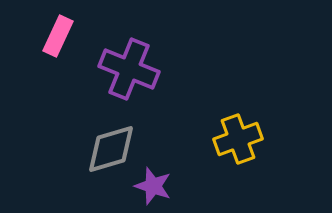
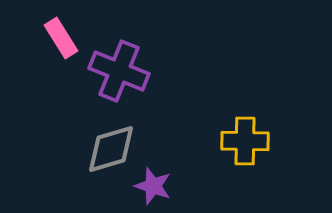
pink rectangle: moved 3 px right, 2 px down; rotated 57 degrees counterclockwise
purple cross: moved 10 px left, 2 px down
yellow cross: moved 7 px right, 2 px down; rotated 21 degrees clockwise
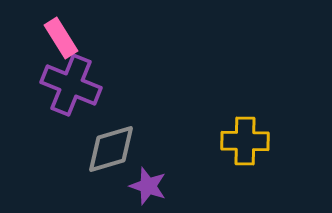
purple cross: moved 48 px left, 14 px down
purple star: moved 5 px left
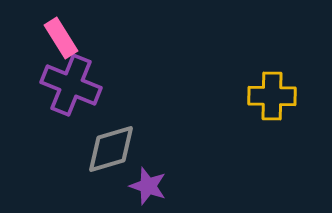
yellow cross: moved 27 px right, 45 px up
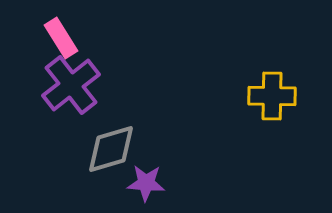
purple cross: rotated 30 degrees clockwise
purple star: moved 2 px left, 3 px up; rotated 15 degrees counterclockwise
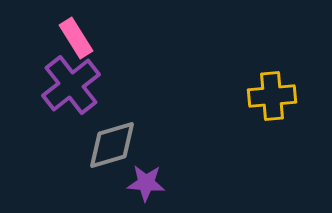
pink rectangle: moved 15 px right
yellow cross: rotated 6 degrees counterclockwise
gray diamond: moved 1 px right, 4 px up
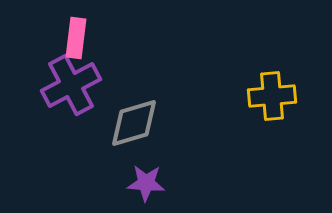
pink rectangle: rotated 39 degrees clockwise
purple cross: rotated 10 degrees clockwise
gray diamond: moved 22 px right, 22 px up
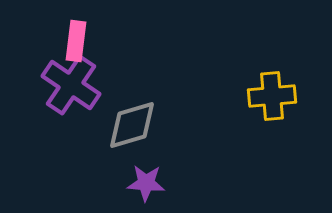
pink rectangle: moved 3 px down
purple cross: rotated 28 degrees counterclockwise
gray diamond: moved 2 px left, 2 px down
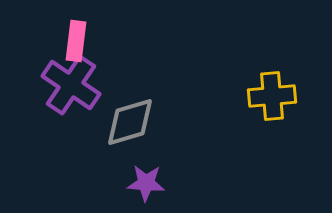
gray diamond: moved 2 px left, 3 px up
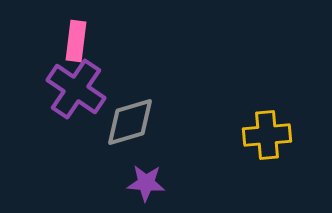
purple cross: moved 5 px right, 4 px down
yellow cross: moved 5 px left, 39 px down
